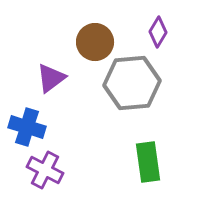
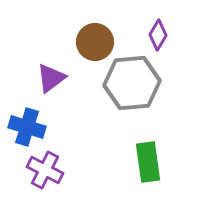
purple diamond: moved 3 px down
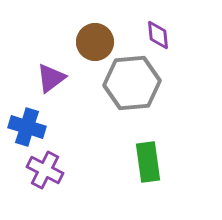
purple diamond: rotated 36 degrees counterclockwise
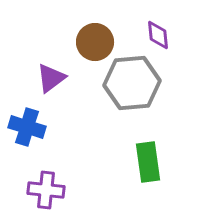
purple cross: moved 1 px right, 20 px down; rotated 21 degrees counterclockwise
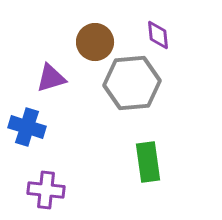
purple triangle: rotated 20 degrees clockwise
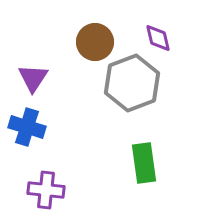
purple diamond: moved 3 px down; rotated 8 degrees counterclockwise
purple triangle: moved 18 px left; rotated 40 degrees counterclockwise
gray hexagon: rotated 16 degrees counterclockwise
green rectangle: moved 4 px left, 1 px down
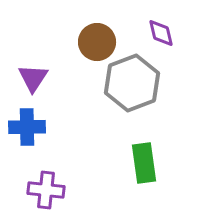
purple diamond: moved 3 px right, 5 px up
brown circle: moved 2 px right
blue cross: rotated 18 degrees counterclockwise
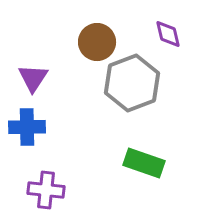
purple diamond: moved 7 px right, 1 px down
green rectangle: rotated 63 degrees counterclockwise
